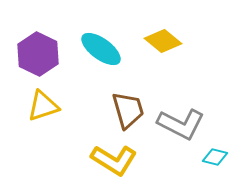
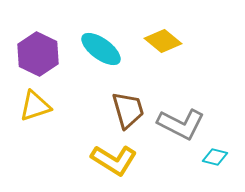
yellow triangle: moved 8 px left
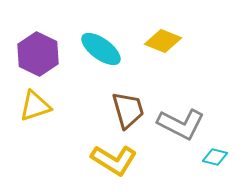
yellow diamond: rotated 18 degrees counterclockwise
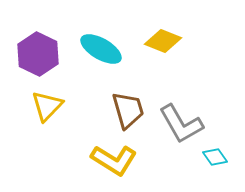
cyan ellipse: rotated 6 degrees counterclockwise
yellow triangle: moved 12 px right; rotated 28 degrees counterclockwise
gray L-shape: rotated 33 degrees clockwise
cyan diamond: rotated 40 degrees clockwise
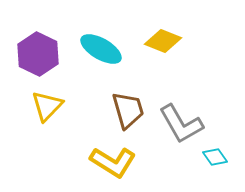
yellow L-shape: moved 1 px left, 2 px down
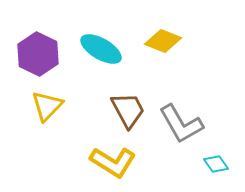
brown trapezoid: rotated 12 degrees counterclockwise
cyan diamond: moved 1 px right, 7 px down
